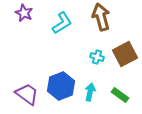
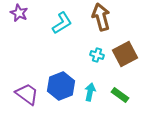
purple star: moved 5 px left
cyan cross: moved 2 px up
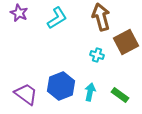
cyan L-shape: moved 5 px left, 5 px up
brown square: moved 1 px right, 12 px up
purple trapezoid: moved 1 px left
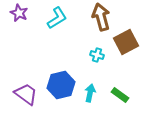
blue hexagon: moved 1 px up; rotated 8 degrees clockwise
cyan arrow: moved 1 px down
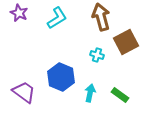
blue hexagon: moved 8 px up; rotated 24 degrees counterclockwise
purple trapezoid: moved 2 px left, 2 px up
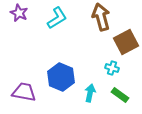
cyan cross: moved 15 px right, 13 px down
purple trapezoid: rotated 25 degrees counterclockwise
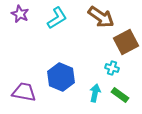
purple star: moved 1 px right, 1 px down
brown arrow: rotated 140 degrees clockwise
cyan arrow: moved 5 px right
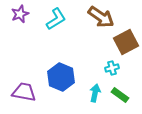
purple star: rotated 24 degrees clockwise
cyan L-shape: moved 1 px left, 1 px down
cyan cross: rotated 32 degrees counterclockwise
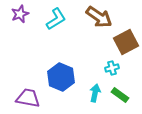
brown arrow: moved 2 px left
purple trapezoid: moved 4 px right, 6 px down
